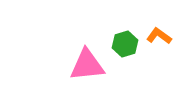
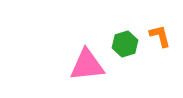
orange L-shape: moved 1 px right; rotated 40 degrees clockwise
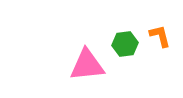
green hexagon: rotated 10 degrees clockwise
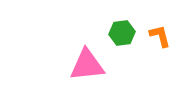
green hexagon: moved 3 px left, 11 px up
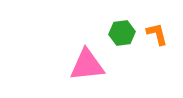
orange L-shape: moved 3 px left, 2 px up
